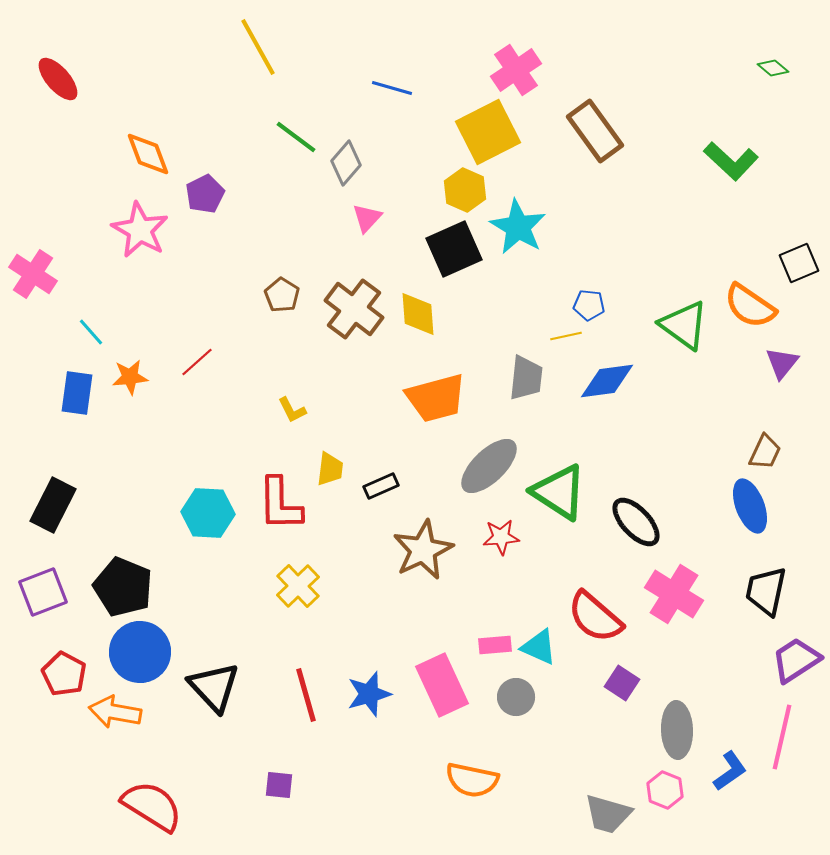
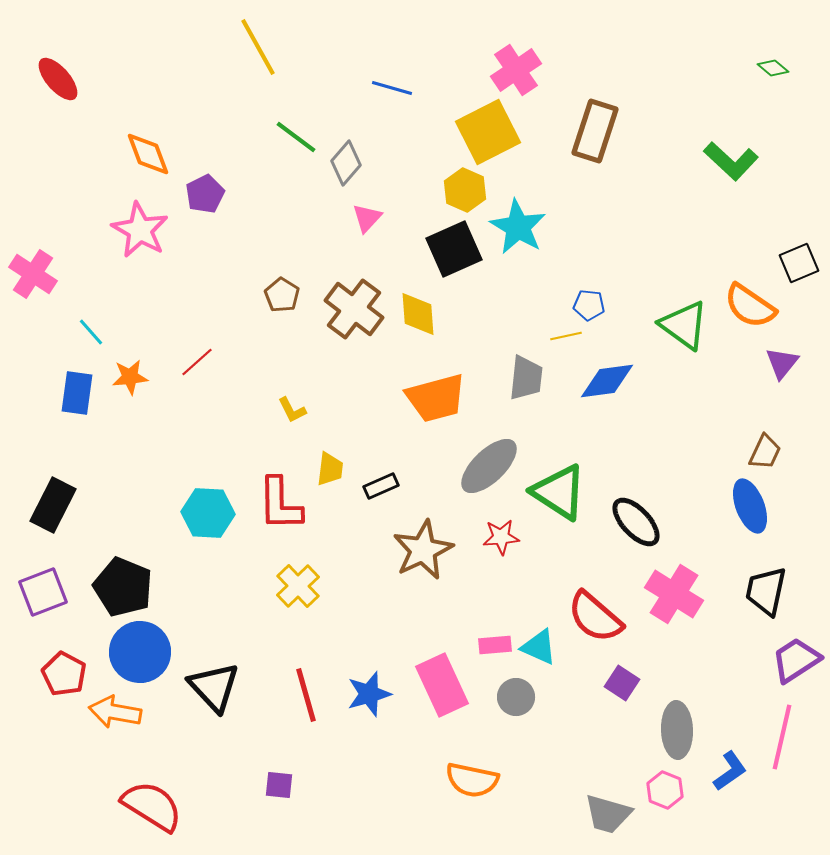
brown rectangle at (595, 131): rotated 54 degrees clockwise
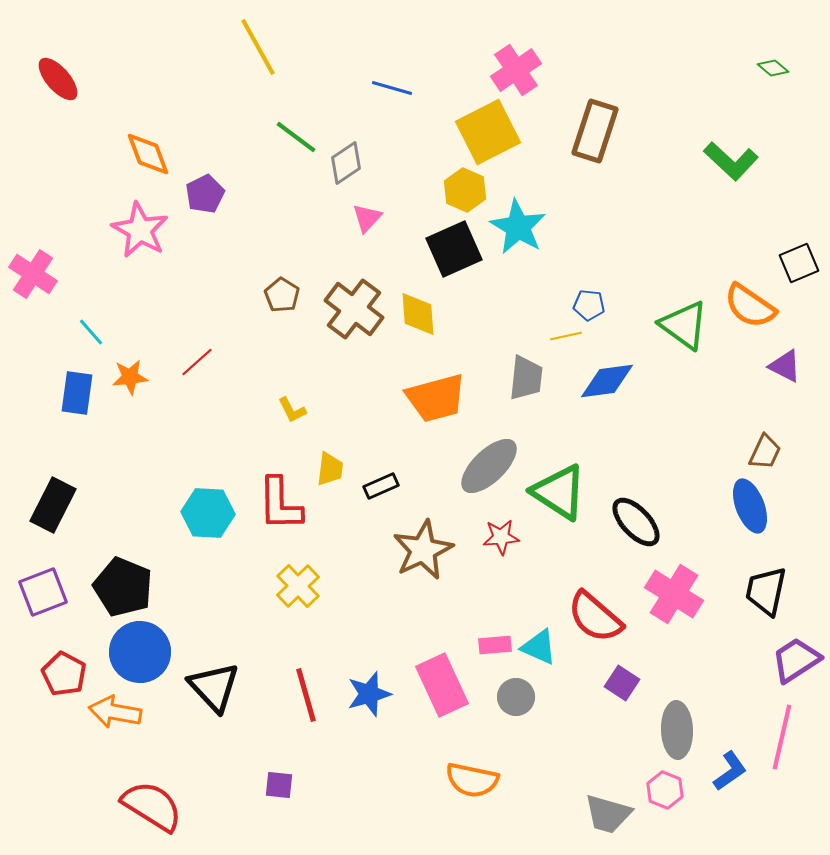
gray diamond at (346, 163): rotated 15 degrees clockwise
purple triangle at (782, 363): moved 3 px right, 3 px down; rotated 42 degrees counterclockwise
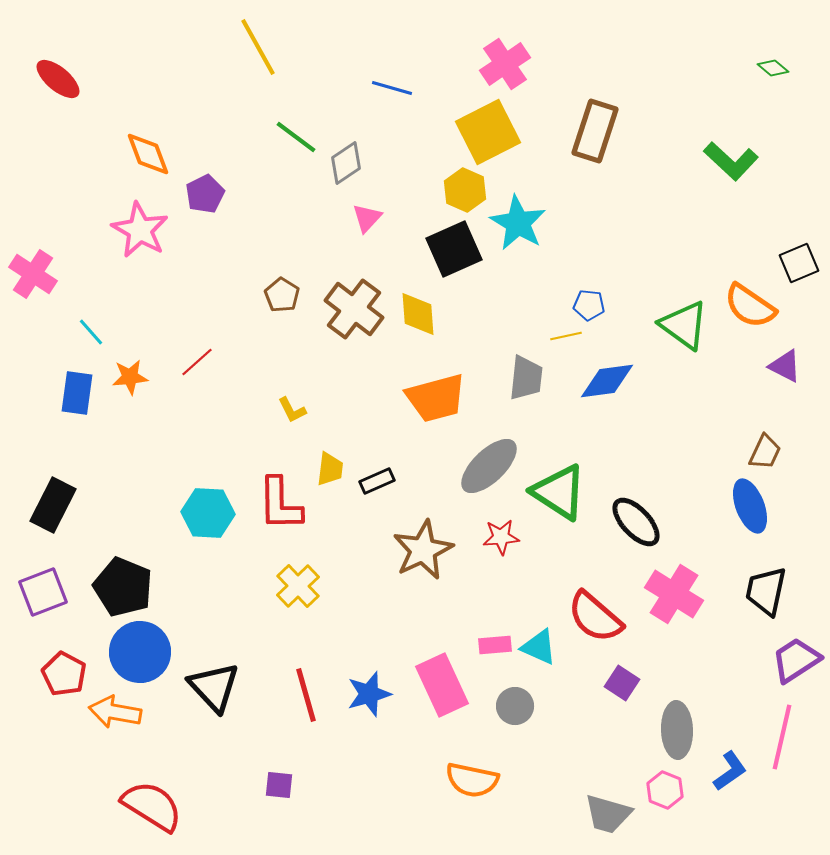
pink cross at (516, 70): moved 11 px left, 6 px up
red ellipse at (58, 79): rotated 9 degrees counterclockwise
cyan star at (518, 227): moved 4 px up
black rectangle at (381, 486): moved 4 px left, 5 px up
gray circle at (516, 697): moved 1 px left, 9 px down
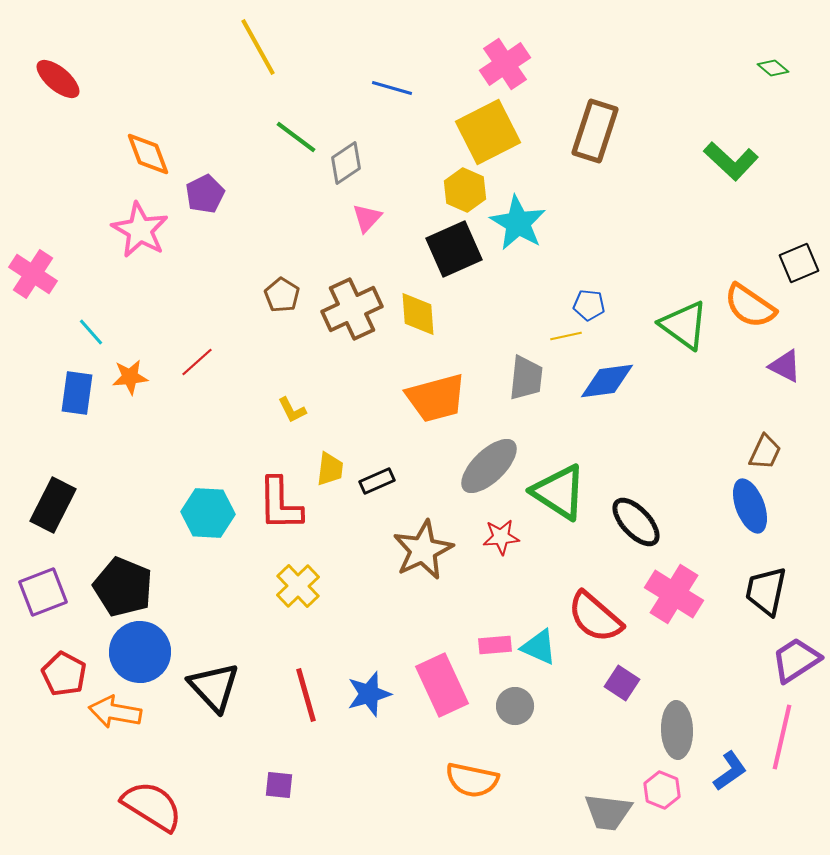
brown cross at (354, 309): moved 2 px left; rotated 28 degrees clockwise
pink hexagon at (665, 790): moved 3 px left
gray trapezoid at (608, 814): moved 2 px up; rotated 9 degrees counterclockwise
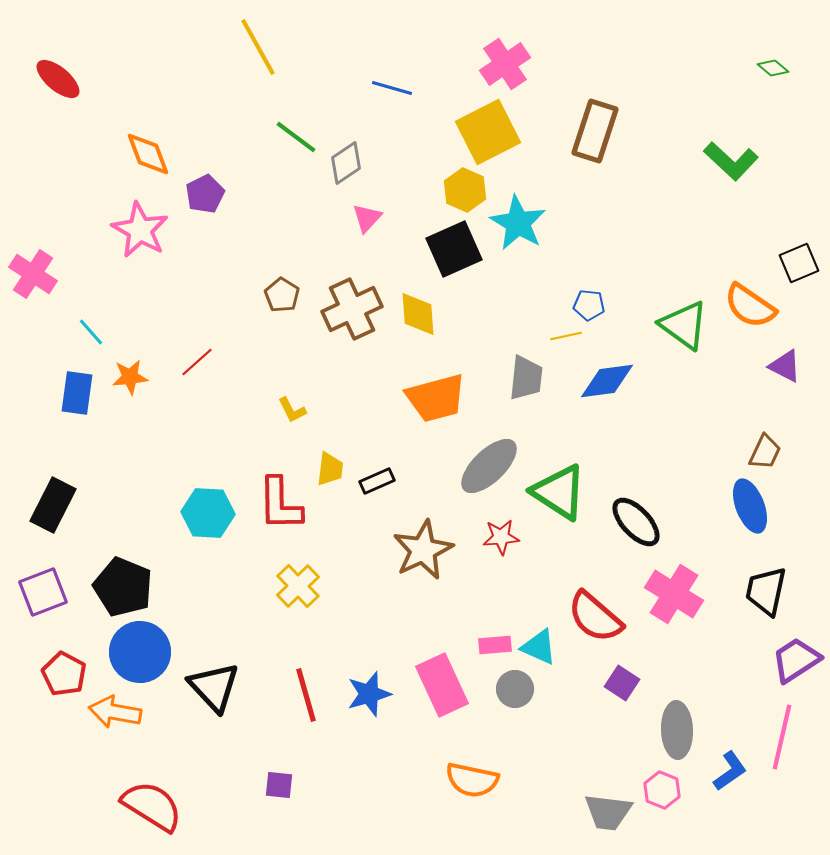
gray circle at (515, 706): moved 17 px up
